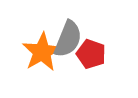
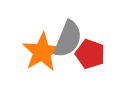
red pentagon: moved 1 px left
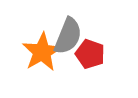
gray semicircle: moved 3 px up
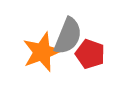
orange star: rotated 9 degrees clockwise
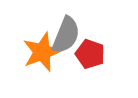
gray semicircle: moved 2 px left, 1 px up
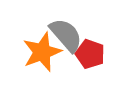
gray semicircle: rotated 63 degrees counterclockwise
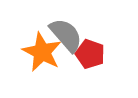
orange star: rotated 24 degrees counterclockwise
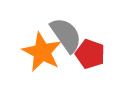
gray semicircle: rotated 6 degrees clockwise
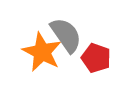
red pentagon: moved 6 px right, 4 px down
